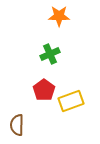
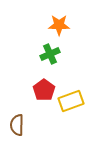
orange star: moved 9 px down
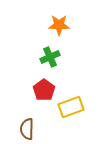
green cross: moved 3 px down
yellow rectangle: moved 6 px down
brown semicircle: moved 10 px right, 4 px down
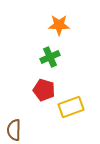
red pentagon: rotated 20 degrees counterclockwise
brown semicircle: moved 13 px left, 1 px down
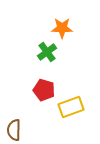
orange star: moved 3 px right, 3 px down
green cross: moved 3 px left, 5 px up; rotated 12 degrees counterclockwise
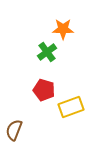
orange star: moved 1 px right, 1 px down
brown semicircle: rotated 20 degrees clockwise
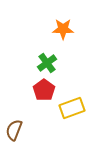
green cross: moved 11 px down
red pentagon: rotated 20 degrees clockwise
yellow rectangle: moved 1 px right, 1 px down
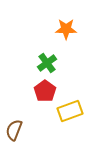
orange star: moved 3 px right
red pentagon: moved 1 px right, 1 px down
yellow rectangle: moved 2 px left, 3 px down
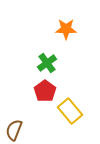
yellow rectangle: rotated 70 degrees clockwise
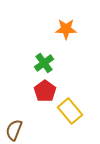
green cross: moved 3 px left
